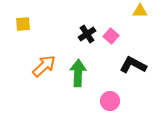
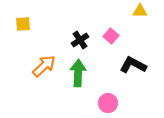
black cross: moved 7 px left, 6 px down
pink circle: moved 2 px left, 2 px down
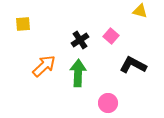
yellow triangle: rotated 14 degrees clockwise
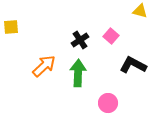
yellow square: moved 12 px left, 3 px down
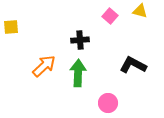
pink square: moved 1 px left, 20 px up
black cross: rotated 30 degrees clockwise
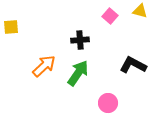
green arrow: rotated 32 degrees clockwise
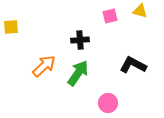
pink square: rotated 35 degrees clockwise
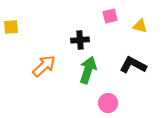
yellow triangle: moved 15 px down
green arrow: moved 10 px right, 3 px up; rotated 16 degrees counterclockwise
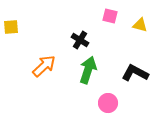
pink square: rotated 28 degrees clockwise
yellow triangle: moved 1 px up
black cross: rotated 36 degrees clockwise
black L-shape: moved 2 px right, 8 px down
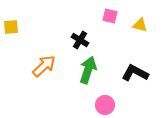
pink circle: moved 3 px left, 2 px down
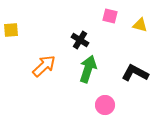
yellow square: moved 3 px down
green arrow: moved 1 px up
